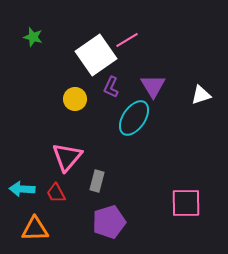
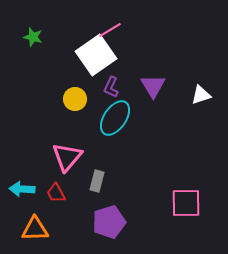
pink line: moved 17 px left, 10 px up
cyan ellipse: moved 19 px left
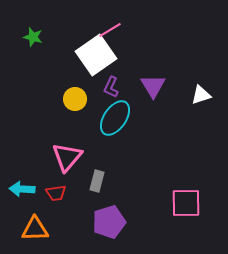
red trapezoid: rotated 70 degrees counterclockwise
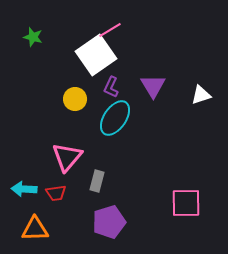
cyan arrow: moved 2 px right
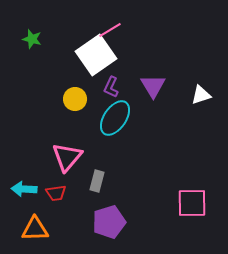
green star: moved 1 px left, 2 px down
pink square: moved 6 px right
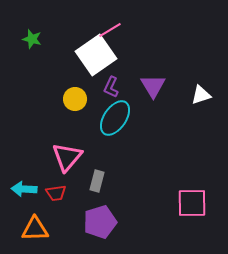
purple pentagon: moved 9 px left
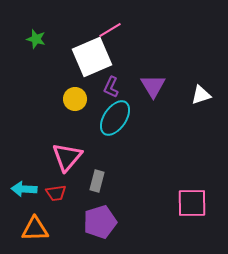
green star: moved 4 px right
white square: moved 4 px left, 2 px down; rotated 12 degrees clockwise
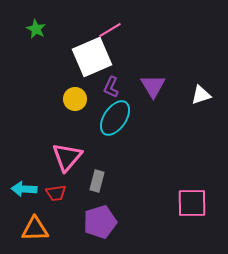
green star: moved 10 px up; rotated 12 degrees clockwise
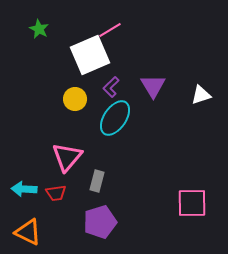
green star: moved 3 px right
white square: moved 2 px left, 2 px up
purple L-shape: rotated 20 degrees clockwise
orange triangle: moved 7 px left, 3 px down; rotated 28 degrees clockwise
